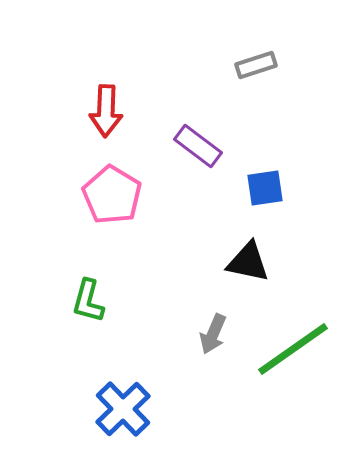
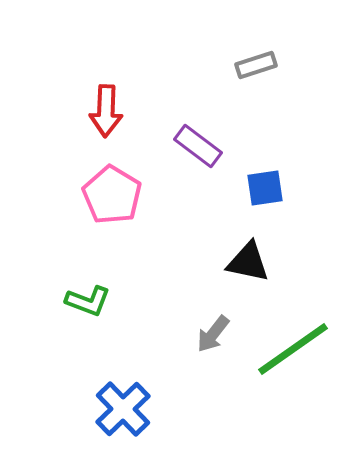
green L-shape: rotated 84 degrees counterclockwise
gray arrow: rotated 15 degrees clockwise
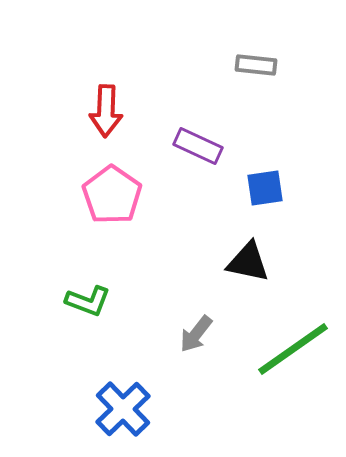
gray rectangle: rotated 24 degrees clockwise
purple rectangle: rotated 12 degrees counterclockwise
pink pentagon: rotated 4 degrees clockwise
gray arrow: moved 17 px left
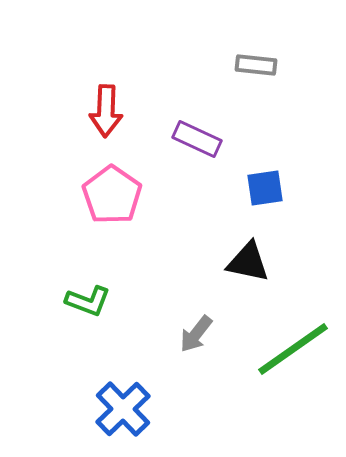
purple rectangle: moved 1 px left, 7 px up
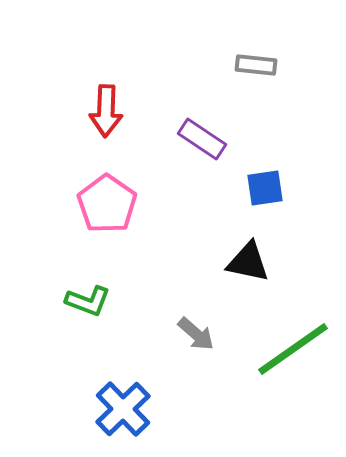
purple rectangle: moved 5 px right; rotated 9 degrees clockwise
pink pentagon: moved 5 px left, 9 px down
gray arrow: rotated 87 degrees counterclockwise
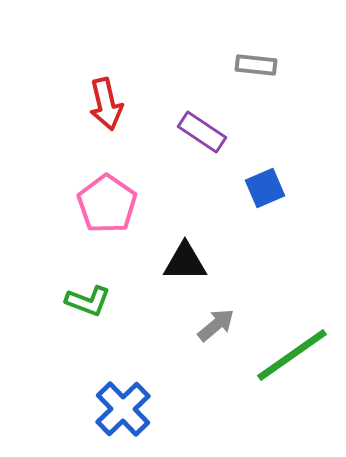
red arrow: moved 7 px up; rotated 15 degrees counterclockwise
purple rectangle: moved 7 px up
blue square: rotated 15 degrees counterclockwise
black triangle: moved 63 px left; rotated 12 degrees counterclockwise
gray arrow: moved 20 px right, 9 px up; rotated 81 degrees counterclockwise
green line: moved 1 px left, 6 px down
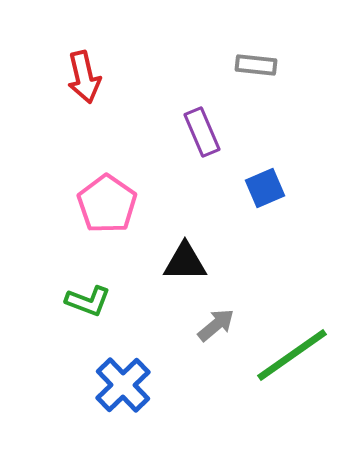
red arrow: moved 22 px left, 27 px up
purple rectangle: rotated 33 degrees clockwise
blue cross: moved 24 px up
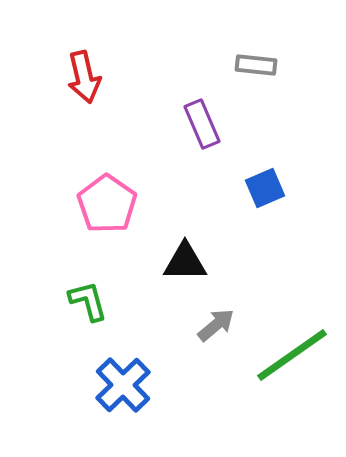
purple rectangle: moved 8 px up
green L-shape: rotated 126 degrees counterclockwise
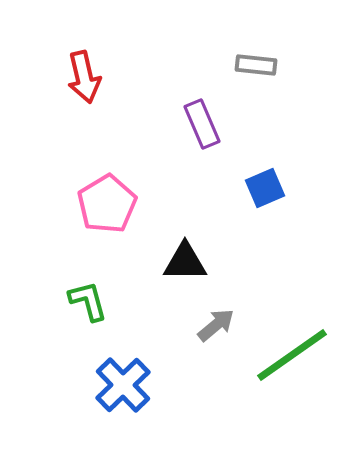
pink pentagon: rotated 6 degrees clockwise
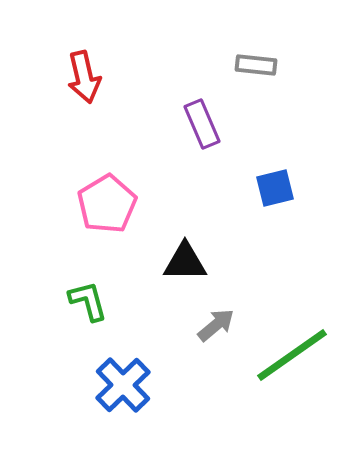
blue square: moved 10 px right; rotated 9 degrees clockwise
